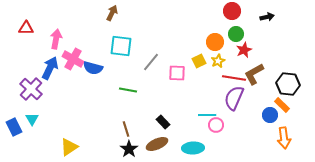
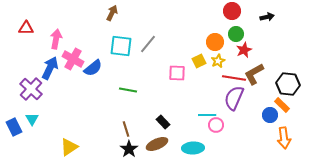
gray line: moved 3 px left, 18 px up
blue semicircle: rotated 54 degrees counterclockwise
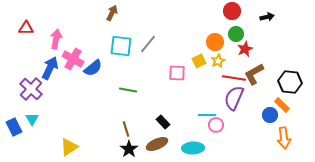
red star: moved 1 px right, 1 px up
black hexagon: moved 2 px right, 2 px up
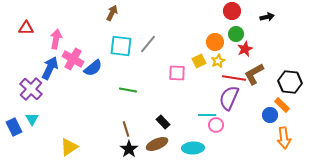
purple semicircle: moved 5 px left
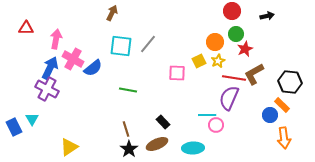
black arrow: moved 1 px up
purple cross: moved 16 px right; rotated 15 degrees counterclockwise
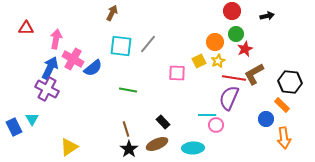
blue circle: moved 4 px left, 4 px down
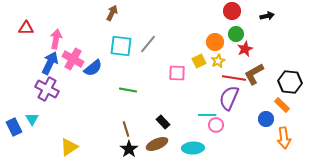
blue arrow: moved 5 px up
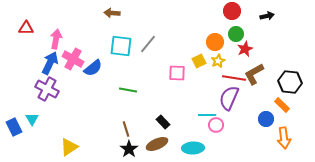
brown arrow: rotated 112 degrees counterclockwise
